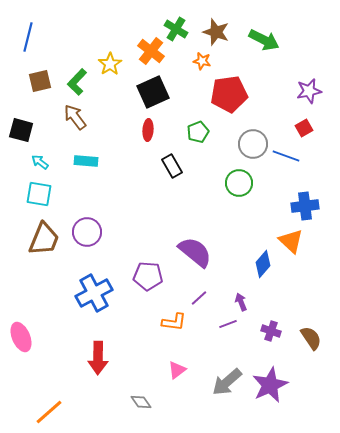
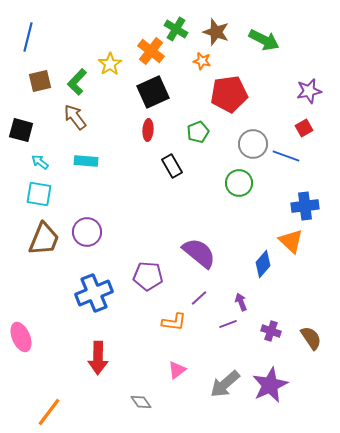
purple semicircle at (195, 252): moved 4 px right, 1 px down
blue cross at (94, 293): rotated 6 degrees clockwise
gray arrow at (227, 382): moved 2 px left, 2 px down
orange line at (49, 412): rotated 12 degrees counterclockwise
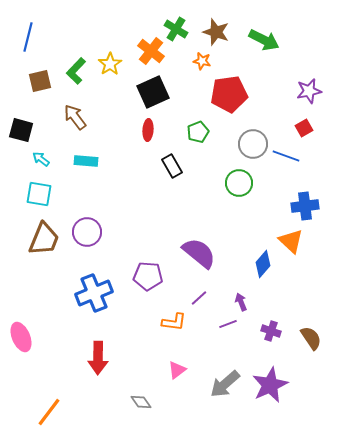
green L-shape at (77, 82): moved 1 px left, 11 px up
cyan arrow at (40, 162): moved 1 px right, 3 px up
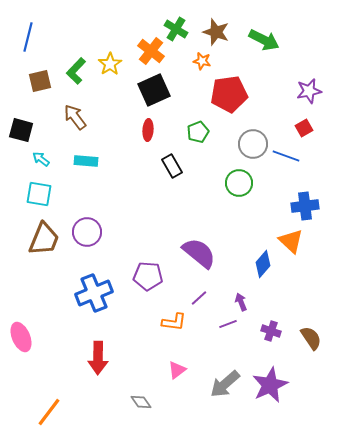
black square at (153, 92): moved 1 px right, 2 px up
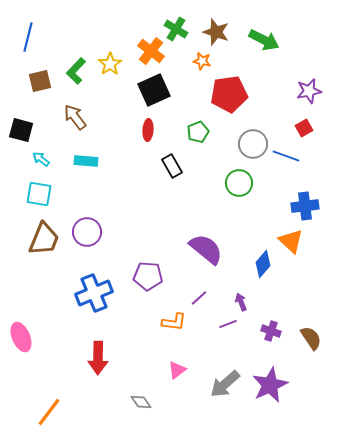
purple semicircle at (199, 253): moved 7 px right, 4 px up
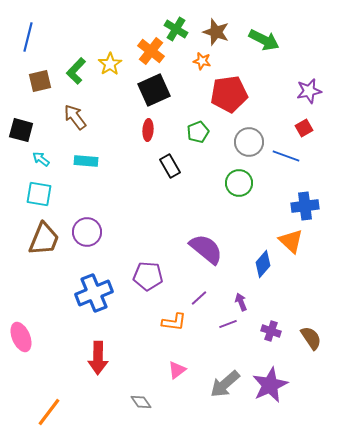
gray circle at (253, 144): moved 4 px left, 2 px up
black rectangle at (172, 166): moved 2 px left
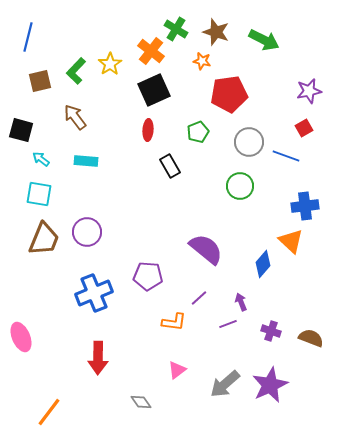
green circle at (239, 183): moved 1 px right, 3 px down
brown semicircle at (311, 338): rotated 35 degrees counterclockwise
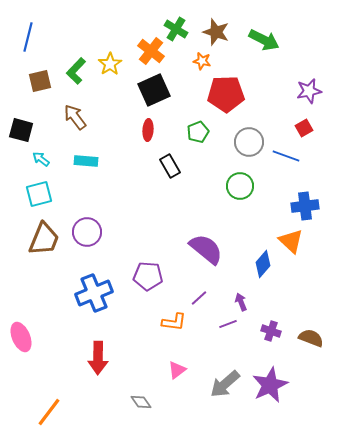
red pentagon at (229, 94): moved 3 px left; rotated 6 degrees clockwise
cyan square at (39, 194): rotated 24 degrees counterclockwise
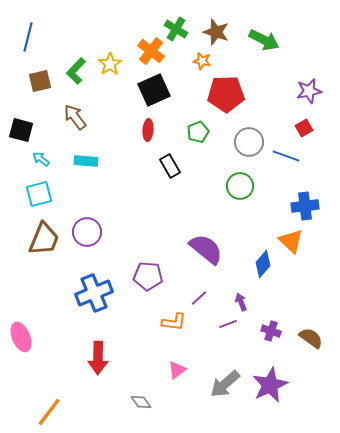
brown semicircle at (311, 338): rotated 15 degrees clockwise
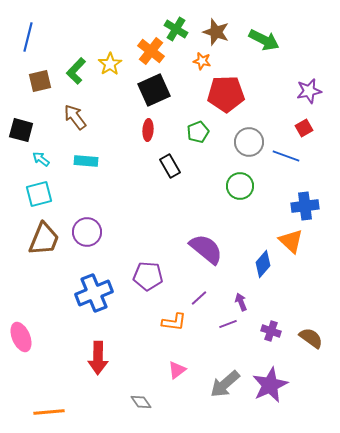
orange line at (49, 412): rotated 48 degrees clockwise
